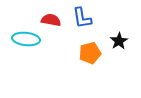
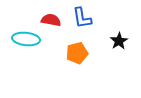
orange pentagon: moved 13 px left
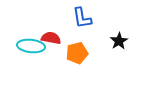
red semicircle: moved 18 px down
cyan ellipse: moved 5 px right, 7 px down
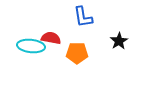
blue L-shape: moved 1 px right, 1 px up
orange pentagon: rotated 15 degrees clockwise
